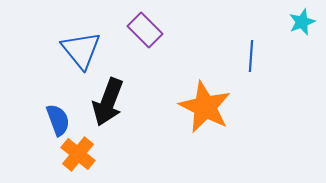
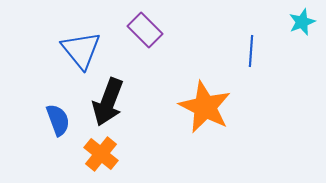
blue line: moved 5 px up
orange cross: moved 23 px right
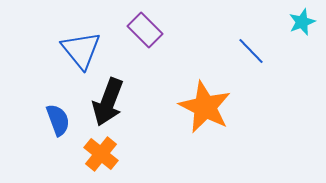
blue line: rotated 48 degrees counterclockwise
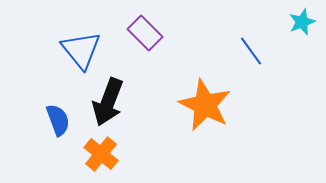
purple rectangle: moved 3 px down
blue line: rotated 8 degrees clockwise
orange star: moved 2 px up
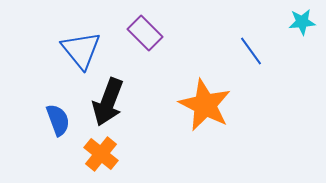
cyan star: rotated 16 degrees clockwise
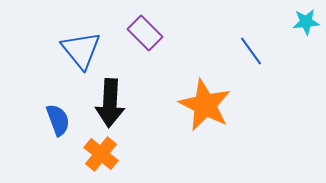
cyan star: moved 4 px right
black arrow: moved 2 px right, 1 px down; rotated 18 degrees counterclockwise
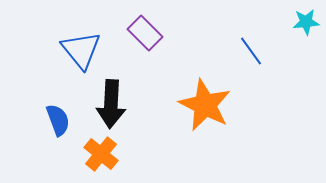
black arrow: moved 1 px right, 1 px down
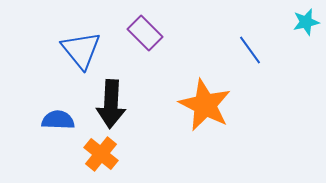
cyan star: rotated 8 degrees counterclockwise
blue line: moved 1 px left, 1 px up
blue semicircle: rotated 68 degrees counterclockwise
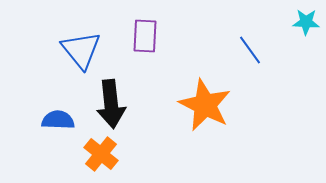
cyan star: rotated 16 degrees clockwise
purple rectangle: moved 3 px down; rotated 48 degrees clockwise
black arrow: rotated 9 degrees counterclockwise
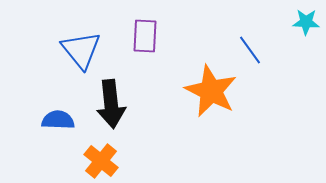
orange star: moved 6 px right, 14 px up
orange cross: moved 7 px down
